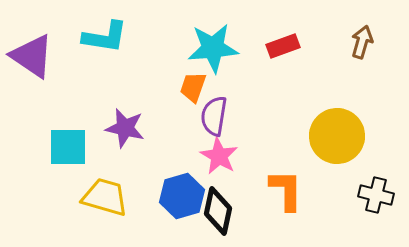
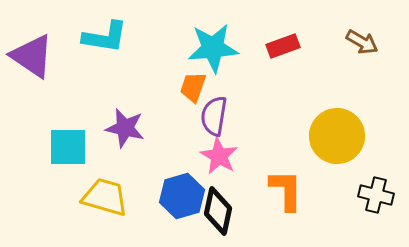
brown arrow: rotated 104 degrees clockwise
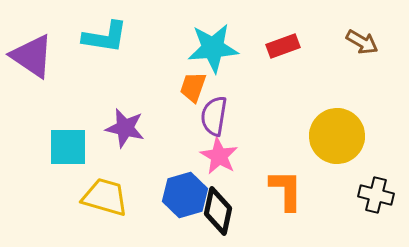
blue hexagon: moved 3 px right, 1 px up
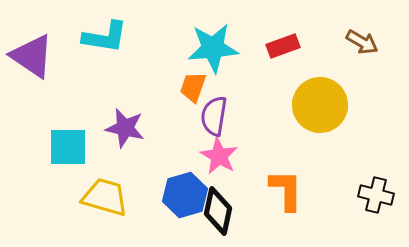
yellow circle: moved 17 px left, 31 px up
